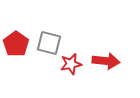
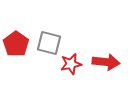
red arrow: moved 1 px down
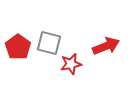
red pentagon: moved 2 px right, 3 px down
red arrow: moved 16 px up; rotated 28 degrees counterclockwise
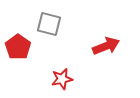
gray square: moved 19 px up
red star: moved 9 px left, 15 px down
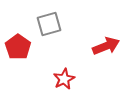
gray square: rotated 30 degrees counterclockwise
red star: moved 2 px right; rotated 15 degrees counterclockwise
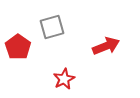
gray square: moved 3 px right, 3 px down
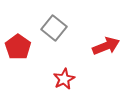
gray square: moved 2 px right, 1 px down; rotated 35 degrees counterclockwise
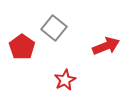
red pentagon: moved 4 px right
red star: moved 1 px right, 1 px down
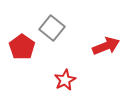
gray square: moved 2 px left
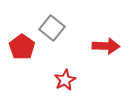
red arrow: rotated 24 degrees clockwise
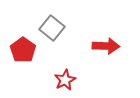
red pentagon: moved 1 px right, 3 px down
